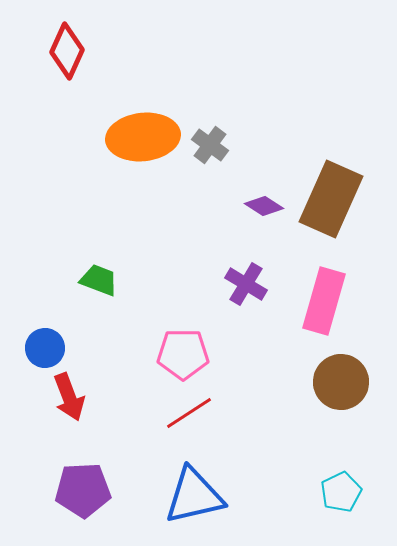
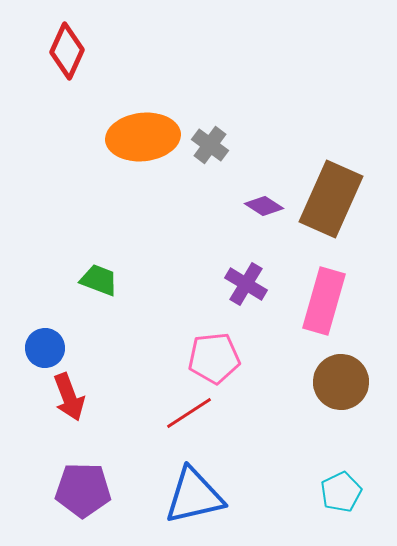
pink pentagon: moved 31 px right, 4 px down; rotated 6 degrees counterclockwise
purple pentagon: rotated 4 degrees clockwise
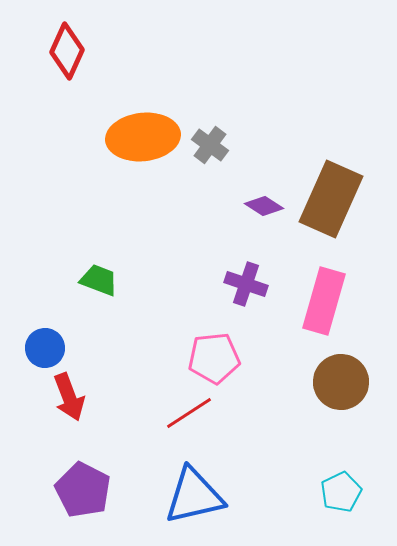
purple cross: rotated 12 degrees counterclockwise
purple pentagon: rotated 26 degrees clockwise
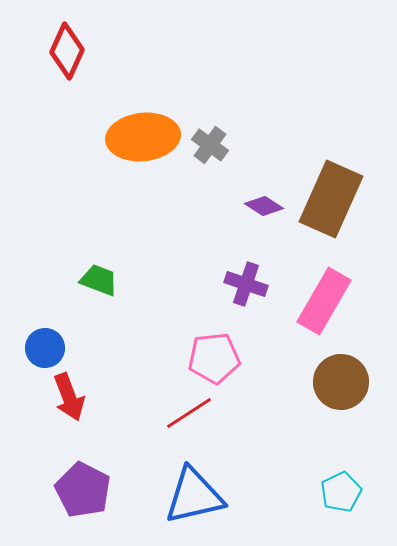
pink rectangle: rotated 14 degrees clockwise
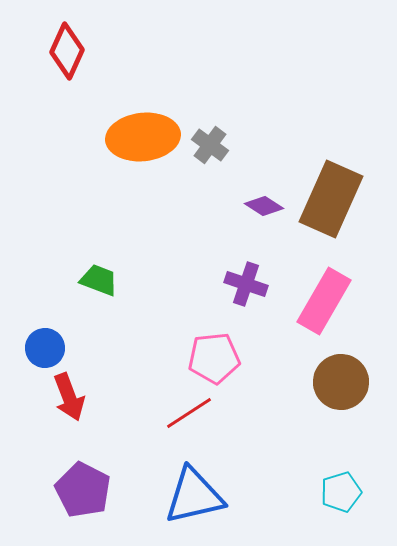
cyan pentagon: rotated 9 degrees clockwise
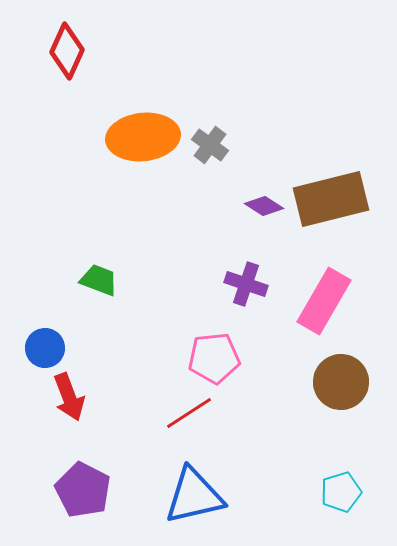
brown rectangle: rotated 52 degrees clockwise
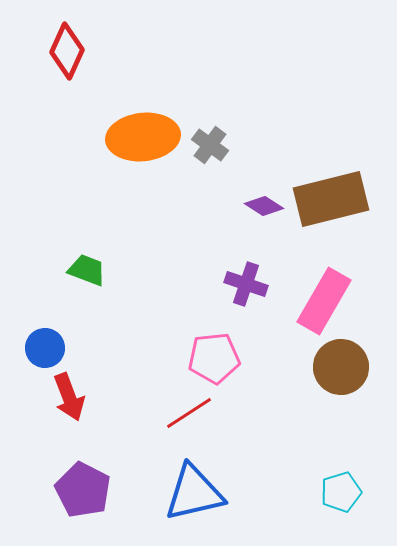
green trapezoid: moved 12 px left, 10 px up
brown circle: moved 15 px up
blue triangle: moved 3 px up
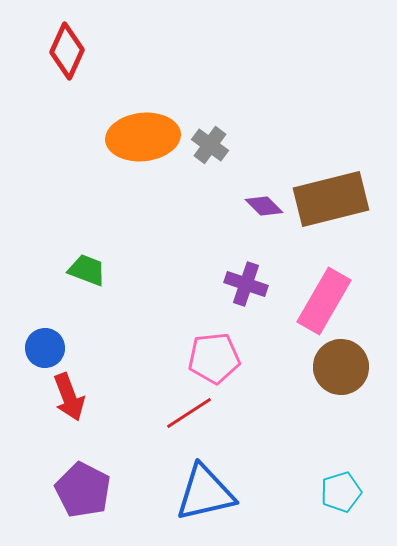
purple diamond: rotated 12 degrees clockwise
blue triangle: moved 11 px right
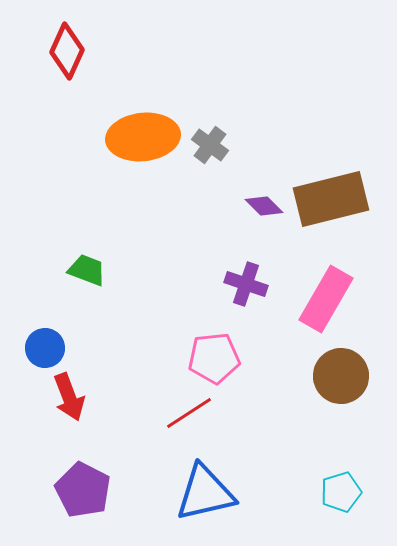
pink rectangle: moved 2 px right, 2 px up
brown circle: moved 9 px down
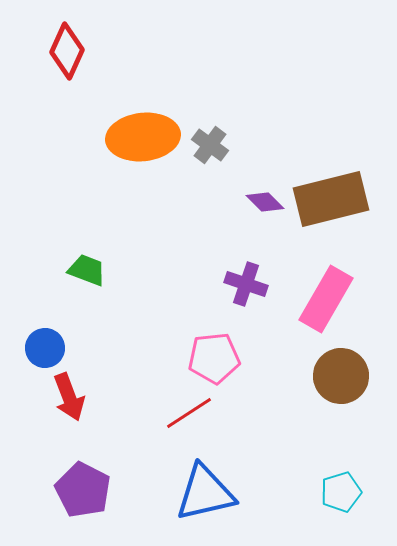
purple diamond: moved 1 px right, 4 px up
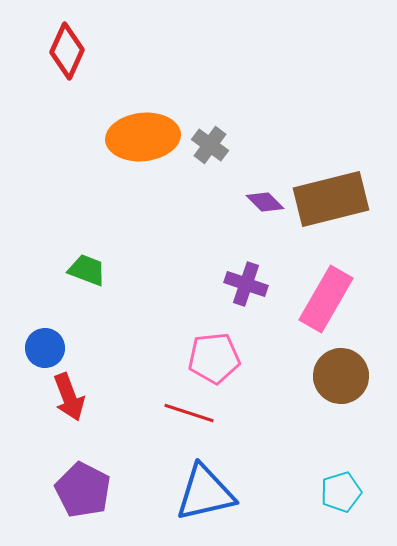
red line: rotated 51 degrees clockwise
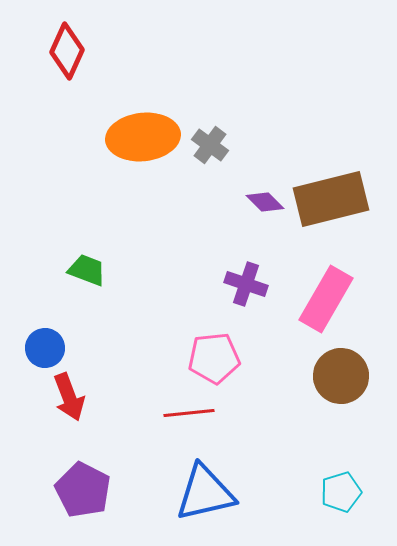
red line: rotated 24 degrees counterclockwise
